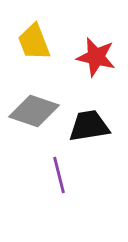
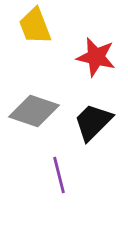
yellow trapezoid: moved 1 px right, 16 px up
black trapezoid: moved 4 px right, 4 px up; rotated 36 degrees counterclockwise
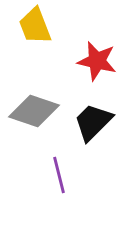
red star: moved 1 px right, 4 px down
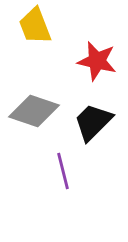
purple line: moved 4 px right, 4 px up
